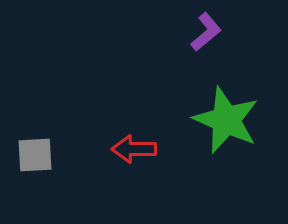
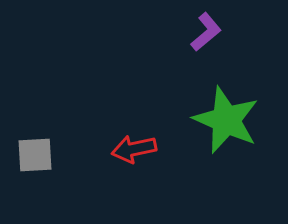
red arrow: rotated 12 degrees counterclockwise
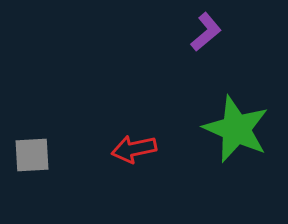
green star: moved 10 px right, 9 px down
gray square: moved 3 px left
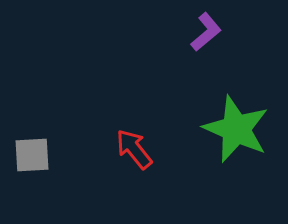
red arrow: rotated 63 degrees clockwise
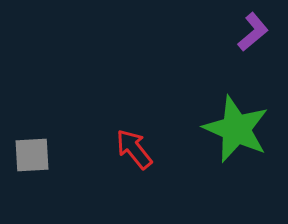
purple L-shape: moved 47 px right
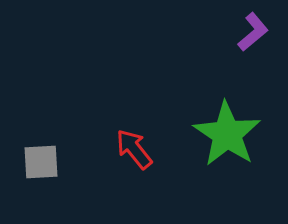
green star: moved 9 px left, 5 px down; rotated 10 degrees clockwise
gray square: moved 9 px right, 7 px down
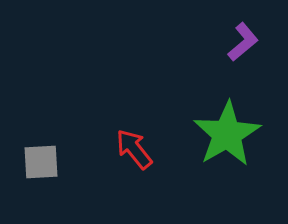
purple L-shape: moved 10 px left, 10 px down
green star: rotated 8 degrees clockwise
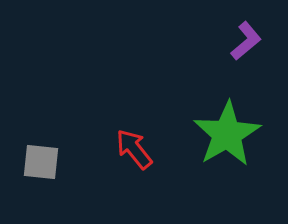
purple L-shape: moved 3 px right, 1 px up
gray square: rotated 9 degrees clockwise
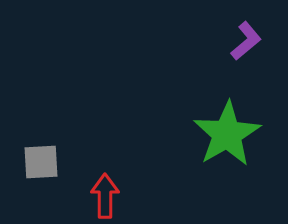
red arrow: moved 29 px left, 47 px down; rotated 39 degrees clockwise
gray square: rotated 9 degrees counterclockwise
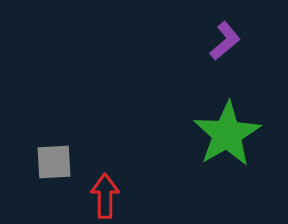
purple L-shape: moved 21 px left
gray square: moved 13 px right
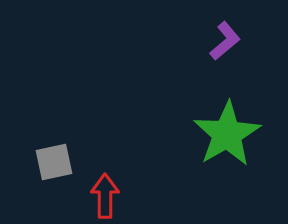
gray square: rotated 9 degrees counterclockwise
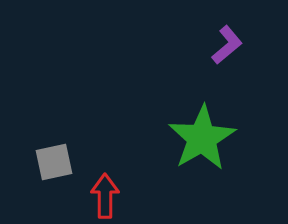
purple L-shape: moved 2 px right, 4 px down
green star: moved 25 px left, 4 px down
